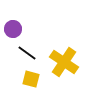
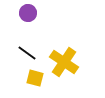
purple circle: moved 15 px right, 16 px up
yellow square: moved 4 px right, 1 px up
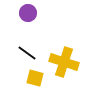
yellow cross: rotated 16 degrees counterclockwise
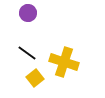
yellow square: rotated 36 degrees clockwise
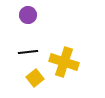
purple circle: moved 2 px down
black line: moved 1 px right, 1 px up; rotated 42 degrees counterclockwise
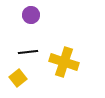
purple circle: moved 3 px right
yellow square: moved 17 px left
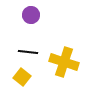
black line: rotated 12 degrees clockwise
yellow square: moved 4 px right, 1 px up; rotated 12 degrees counterclockwise
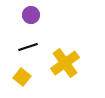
black line: moved 5 px up; rotated 24 degrees counterclockwise
yellow cross: moved 1 px right, 1 px down; rotated 36 degrees clockwise
